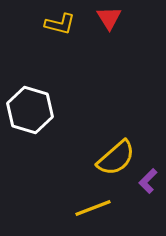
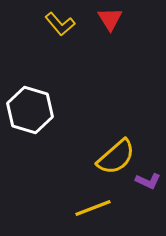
red triangle: moved 1 px right, 1 px down
yellow L-shape: rotated 36 degrees clockwise
yellow semicircle: moved 1 px up
purple L-shape: rotated 110 degrees counterclockwise
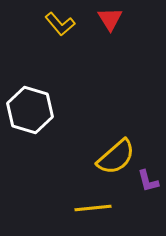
purple L-shape: rotated 50 degrees clockwise
yellow line: rotated 15 degrees clockwise
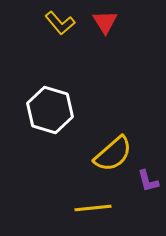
red triangle: moved 5 px left, 3 px down
yellow L-shape: moved 1 px up
white hexagon: moved 20 px right
yellow semicircle: moved 3 px left, 3 px up
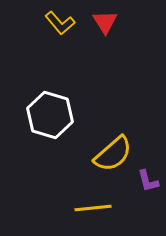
white hexagon: moved 5 px down
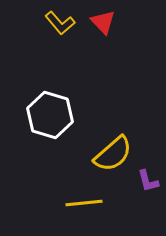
red triangle: moved 2 px left; rotated 12 degrees counterclockwise
yellow line: moved 9 px left, 5 px up
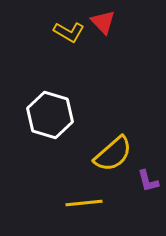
yellow L-shape: moved 9 px right, 9 px down; rotated 20 degrees counterclockwise
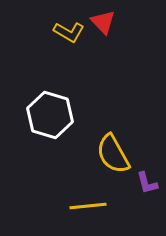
yellow semicircle: rotated 102 degrees clockwise
purple L-shape: moved 1 px left, 2 px down
yellow line: moved 4 px right, 3 px down
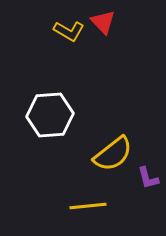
yellow L-shape: moved 1 px up
white hexagon: rotated 21 degrees counterclockwise
yellow semicircle: rotated 99 degrees counterclockwise
purple L-shape: moved 1 px right, 5 px up
